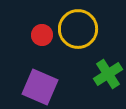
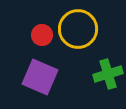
green cross: rotated 16 degrees clockwise
purple square: moved 10 px up
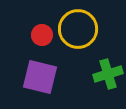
purple square: rotated 9 degrees counterclockwise
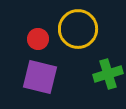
red circle: moved 4 px left, 4 px down
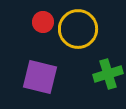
red circle: moved 5 px right, 17 px up
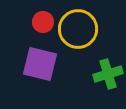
purple square: moved 13 px up
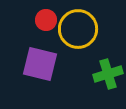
red circle: moved 3 px right, 2 px up
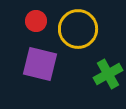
red circle: moved 10 px left, 1 px down
green cross: rotated 12 degrees counterclockwise
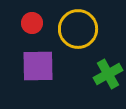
red circle: moved 4 px left, 2 px down
purple square: moved 2 px left, 2 px down; rotated 15 degrees counterclockwise
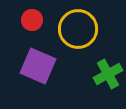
red circle: moved 3 px up
purple square: rotated 24 degrees clockwise
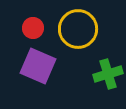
red circle: moved 1 px right, 8 px down
green cross: rotated 12 degrees clockwise
